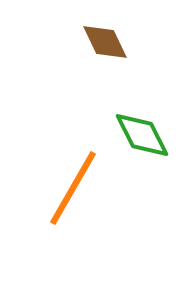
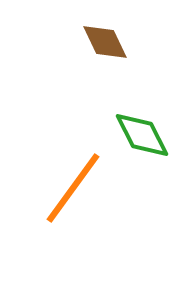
orange line: rotated 6 degrees clockwise
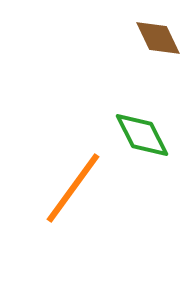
brown diamond: moved 53 px right, 4 px up
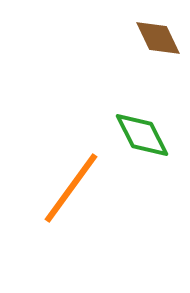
orange line: moved 2 px left
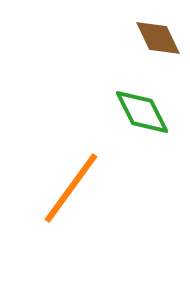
green diamond: moved 23 px up
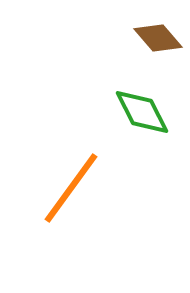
brown diamond: rotated 15 degrees counterclockwise
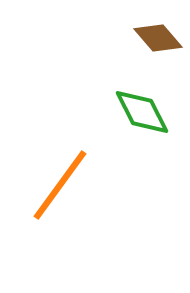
orange line: moved 11 px left, 3 px up
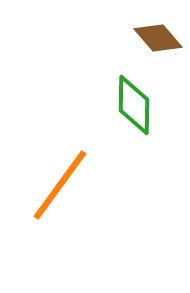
green diamond: moved 8 px left, 7 px up; rotated 28 degrees clockwise
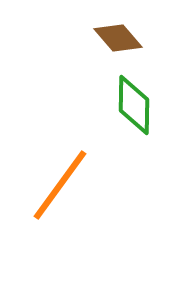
brown diamond: moved 40 px left
